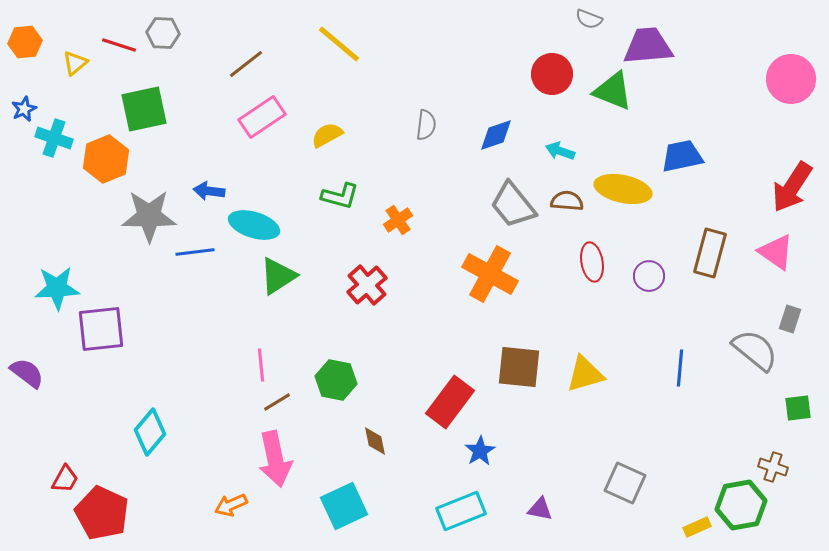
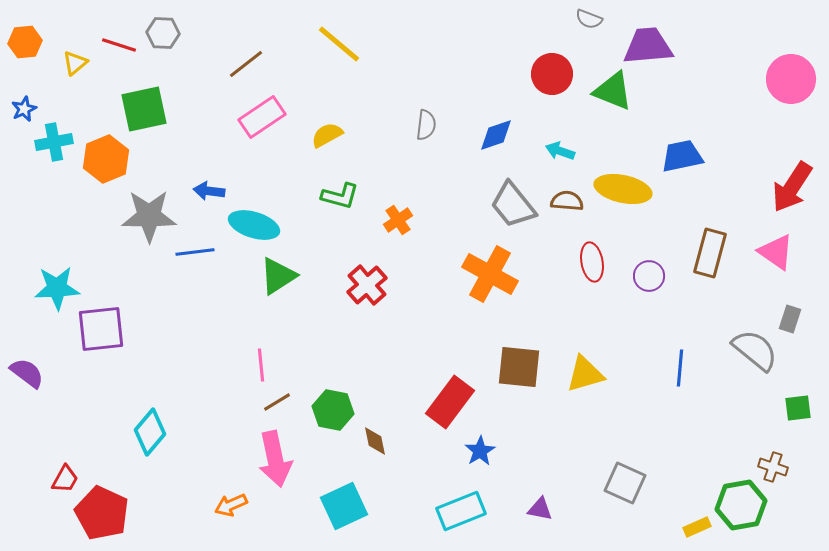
cyan cross at (54, 138): moved 4 px down; rotated 30 degrees counterclockwise
green hexagon at (336, 380): moved 3 px left, 30 px down
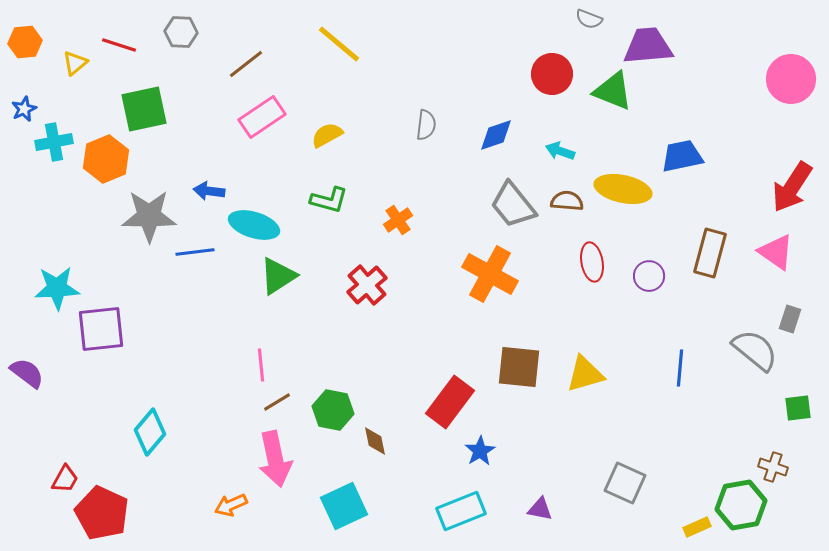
gray hexagon at (163, 33): moved 18 px right, 1 px up
green L-shape at (340, 196): moved 11 px left, 4 px down
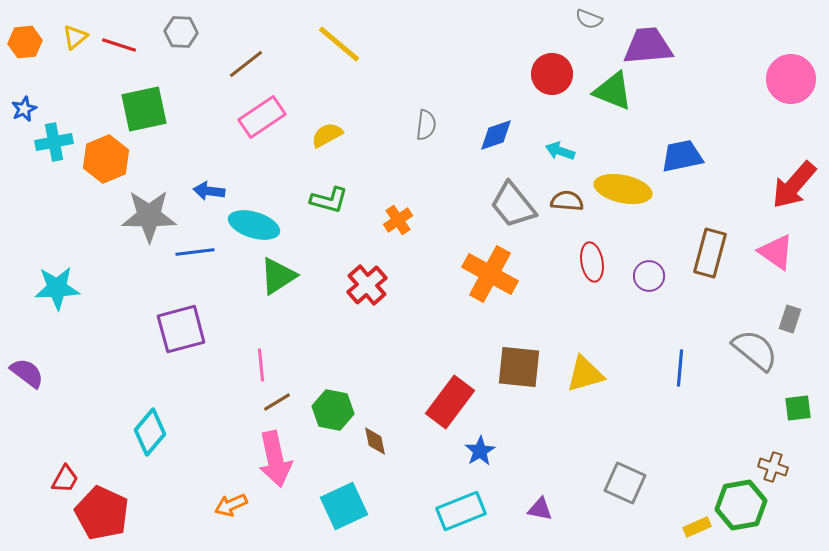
yellow triangle at (75, 63): moved 26 px up
red arrow at (792, 187): moved 2 px right, 2 px up; rotated 8 degrees clockwise
purple square at (101, 329): moved 80 px right; rotated 9 degrees counterclockwise
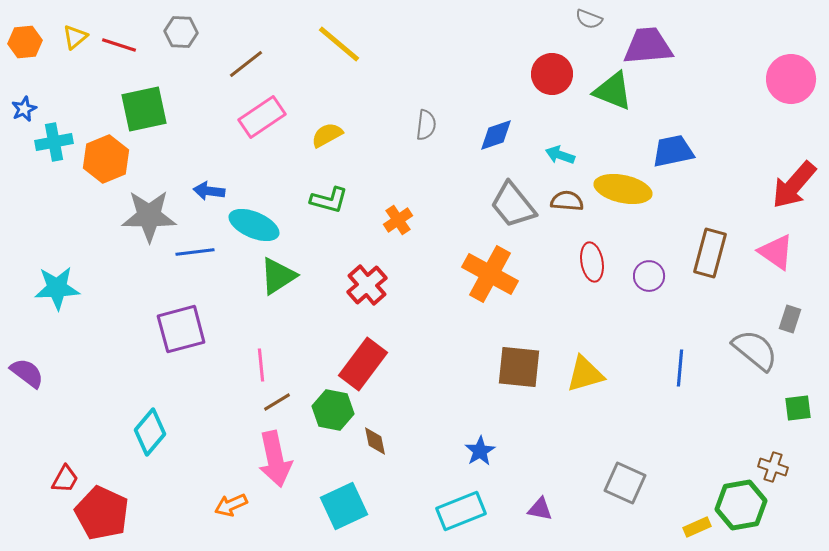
cyan arrow at (560, 151): moved 4 px down
blue trapezoid at (682, 156): moved 9 px left, 5 px up
cyan ellipse at (254, 225): rotated 6 degrees clockwise
red rectangle at (450, 402): moved 87 px left, 38 px up
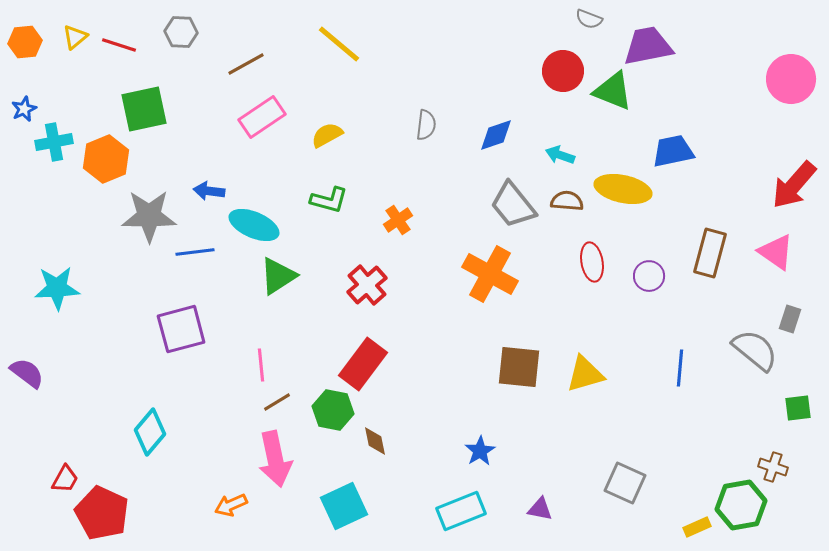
purple trapezoid at (648, 46): rotated 6 degrees counterclockwise
brown line at (246, 64): rotated 9 degrees clockwise
red circle at (552, 74): moved 11 px right, 3 px up
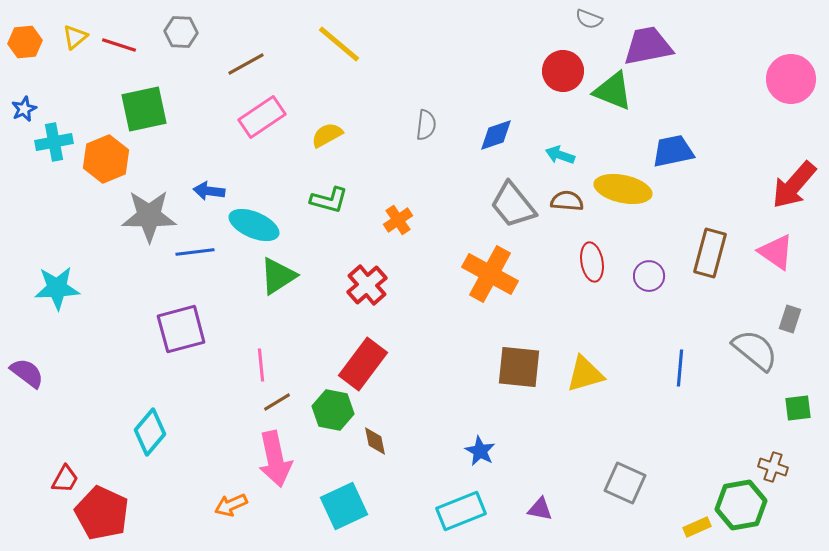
blue star at (480, 451): rotated 12 degrees counterclockwise
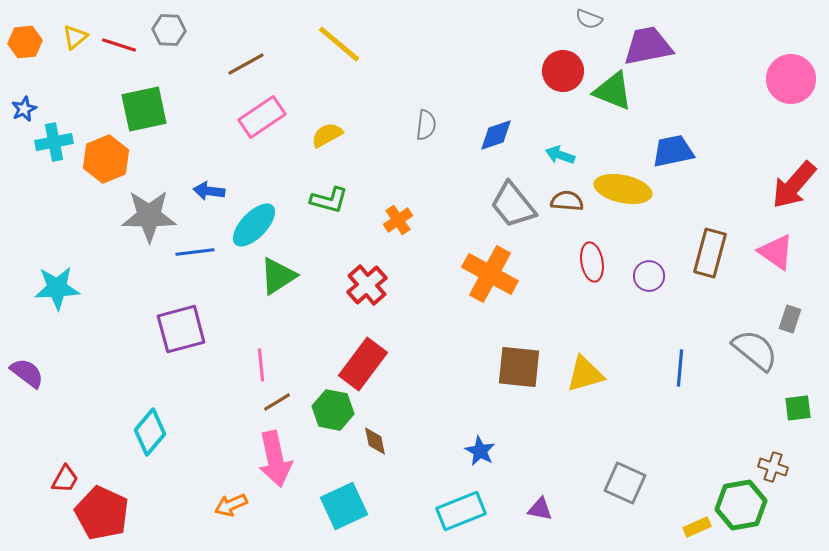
gray hexagon at (181, 32): moved 12 px left, 2 px up
cyan ellipse at (254, 225): rotated 69 degrees counterclockwise
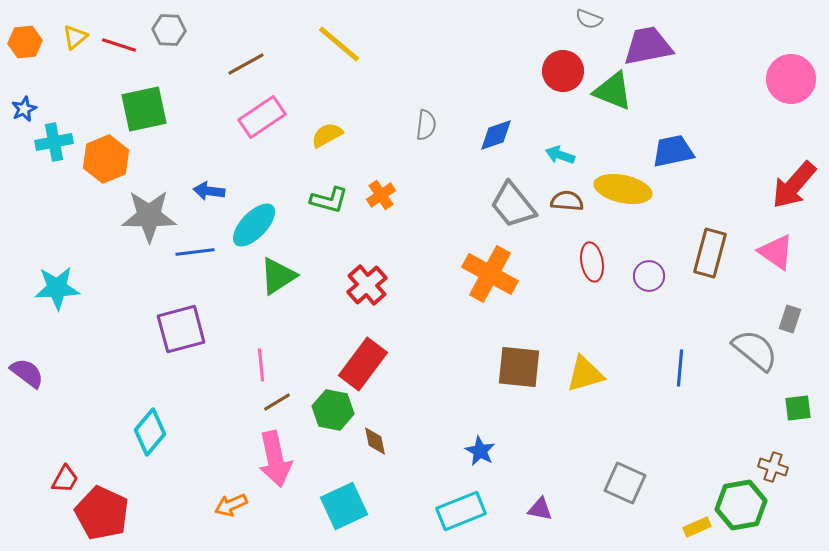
orange cross at (398, 220): moved 17 px left, 25 px up
